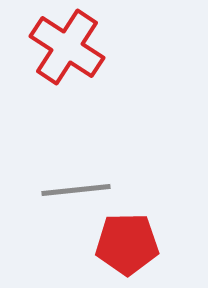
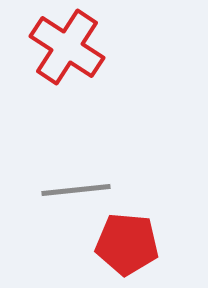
red pentagon: rotated 6 degrees clockwise
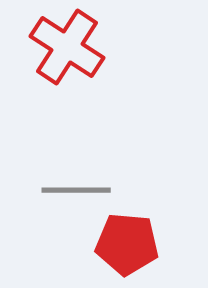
gray line: rotated 6 degrees clockwise
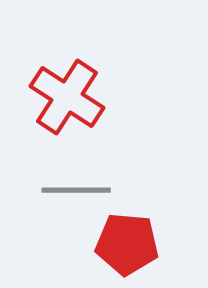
red cross: moved 50 px down
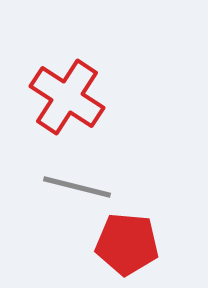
gray line: moved 1 px right, 3 px up; rotated 14 degrees clockwise
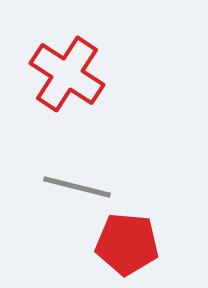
red cross: moved 23 px up
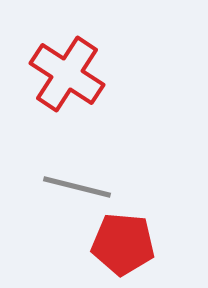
red pentagon: moved 4 px left
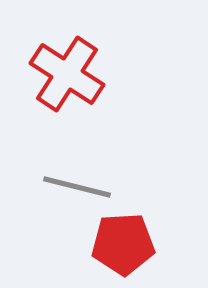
red pentagon: rotated 8 degrees counterclockwise
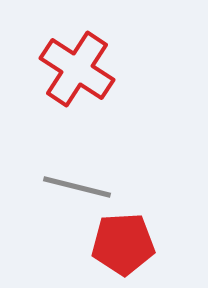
red cross: moved 10 px right, 5 px up
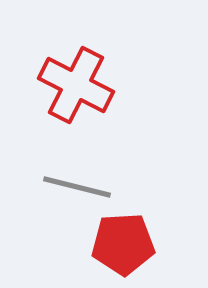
red cross: moved 1 px left, 16 px down; rotated 6 degrees counterclockwise
